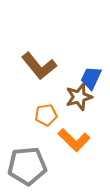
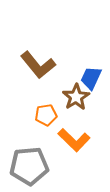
brown L-shape: moved 1 px left, 1 px up
brown star: moved 3 px left; rotated 16 degrees counterclockwise
gray pentagon: moved 2 px right
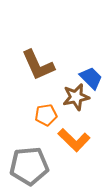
brown L-shape: rotated 15 degrees clockwise
blue trapezoid: rotated 110 degrees clockwise
brown star: rotated 20 degrees clockwise
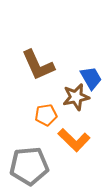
blue trapezoid: rotated 15 degrees clockwise
